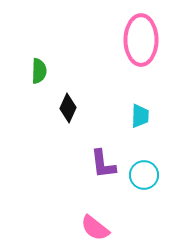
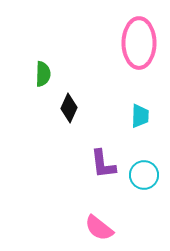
pink ellipse: moved 2 px left, 3 px down
green semicircle: moved 4 px right, 3 px down
black diamond: moved 1 px right
pink semicircle: moved 4 px right
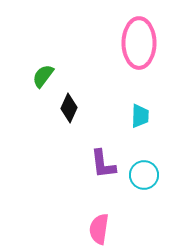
green semicircle: moved 2 px down; rotated 145 degrees counterclockwise
pink semicircle: moved 1 px down; rotated 60 degrees clockwise
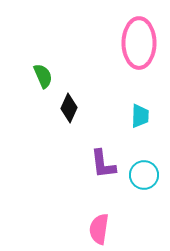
green semicircle: rotated 120 degrees clockwise
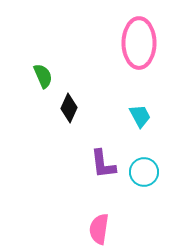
cyan trapezoid: rotated 30 degrees counterclockwise
cyan circle: moved 3 px up
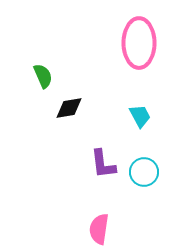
black diamond: rotated 56 degrees clockwise
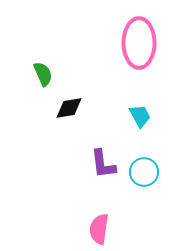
green semicircle: moved 2 px up
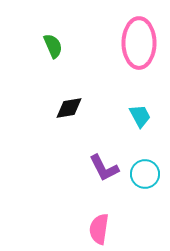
green semicircle: moved 10 px right, 28 px up
purple L-shape: moved 1 px right, 4 px down; rotated 20 degrees counterclockwise
cyan circle: moved 1 px right, 2 px down
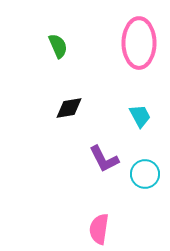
green semicircle: moved 5 px right
purple L-shape: moved 9 px up
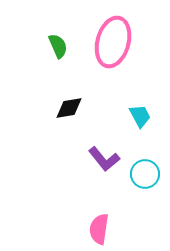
pink ellipse: moved 26 px left, 1 px up; rotated 15 degrees clockwise
purple L-shape: rotated 12 degrees counterclockwise
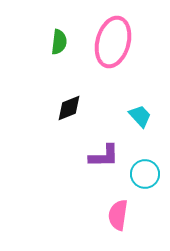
green semicircle: moved 1 px right, 4 px up; rotated 30 degrees clockwise
black diamond: rotated 12 degrees counterclockwise
cyan trapezoid: rotated 15 degrees counterclockwise
purple L-shape: moved 3 px up; rotated 52 degrees counterclockwise
pink semicircle: moved 19 px right, 14 px up
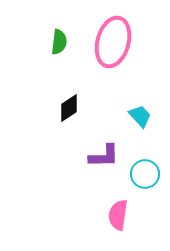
black diamond: rotated 12 degrees counterclockwise
